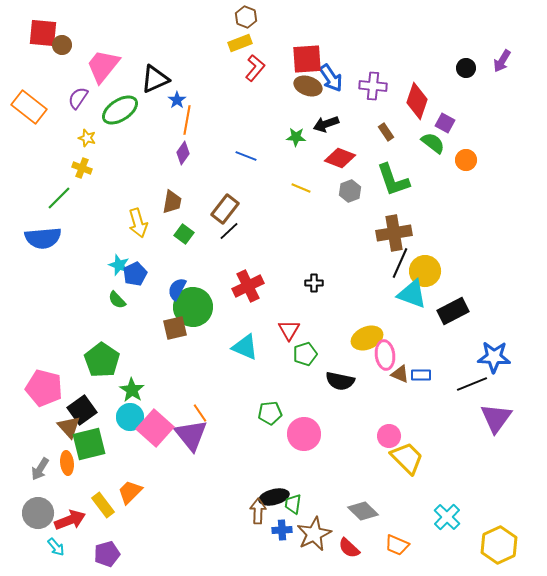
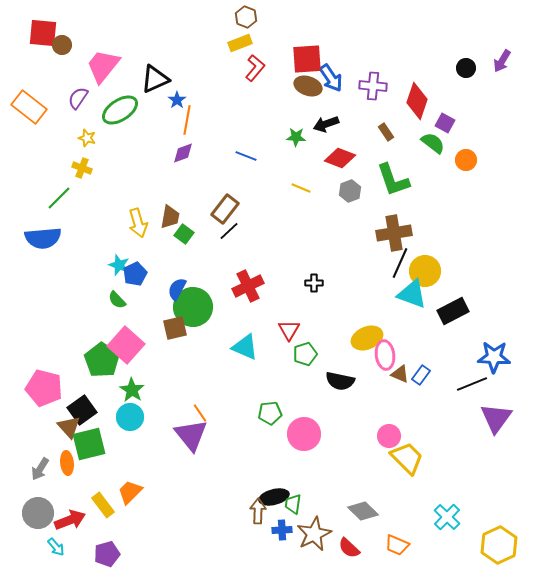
purple diamond at (183, 153): rotated 35 degrees clockwise
brown trapezoid at (172, 202): moved 2 px left, 15 px down
blue rectangle at (421, 375): rotated 54 degrees counterclockwise
pink square at (155, 428): moved 29 px left, 83 px up
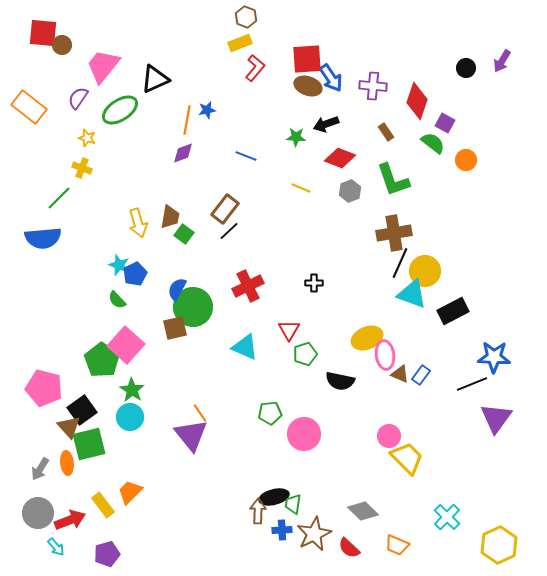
blue star at (177, 100): moved 30 px right, 10 px down; rotated 24 degrees clockwise
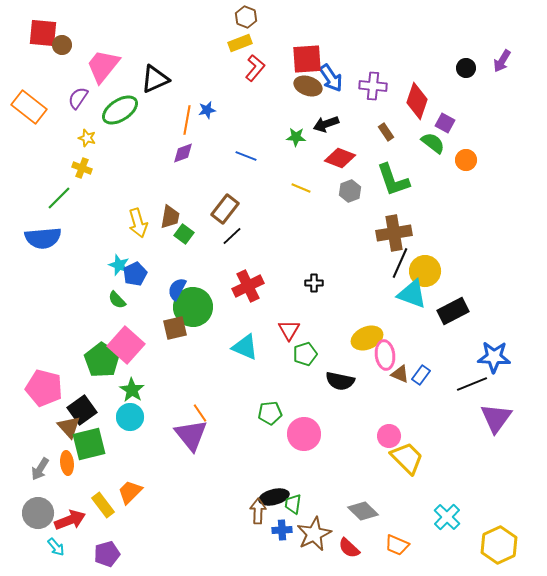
black line at (229, 231): moved 3 px right, 5 px down
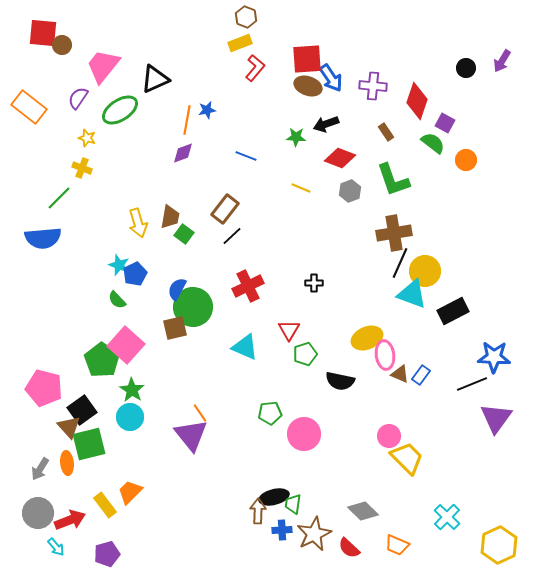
yellow rectangle at (103, 505): moved 2 px right
